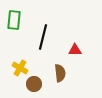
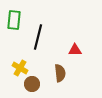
black line: moved 5 px left
brown circle: moved 2 px left
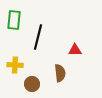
yellow cross: moved 5 px left, 3 px up; rotated 28 degrees counterclockwise
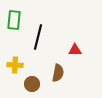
brown semicircle: moved 2 px left; rotated 18 degrees clockwise
